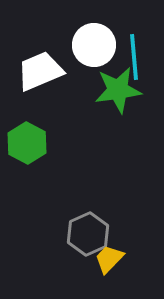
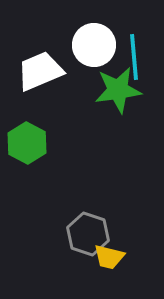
gray hexagon: rotated 18 degrees counterclockwise
yellow trapezoid: moved 2 px up; rotated 120 degrees counterclockwise
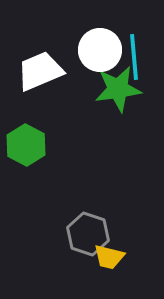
white circle: moved 6 px right, 5 px down
green star: moved 1 px up
green hexagon: moved 1 px left, 2 px down
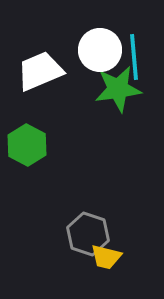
green hexagon: moved 1 px right
yellow trapezoid: moved 3 px left
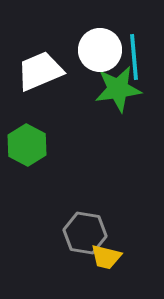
gray hexagon: moved 3 px left, 1 px up; rotated 9 degrees counterclockwise
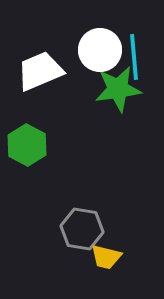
gray hexagon: moved 3 px left, 4 px up
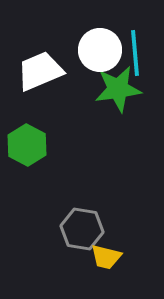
cyan line: moved 1 px right, 4 px up
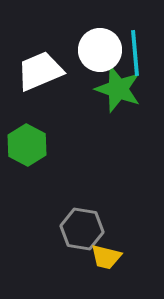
green star: rotated 27 degrees clockwise
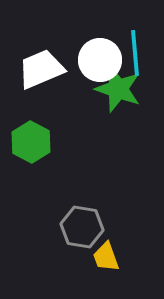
white circle: moved 10 px down
white trapezoid: moved 1 px right, 2 px up
green hexagon: moved 4 px right, 3 px up
gray hexagon: moved 2 px up
yellow trapezoid: rotated 56 degrees clockwise
